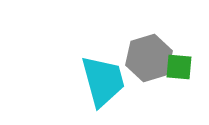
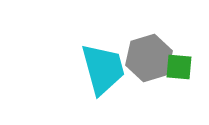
cyan trapezoid: moved 12 px up
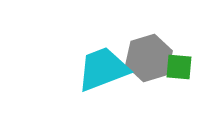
cyan trapezoid: rotated 96 degrees counterclockwise
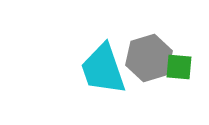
cyan trapezoid: rotated 88 degrees counterclockwise
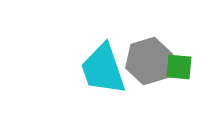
gray hexagon: moved 3 px down
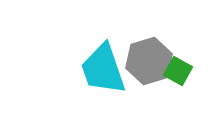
green square: moved 1 px left, 4 px down; rotated 24 degrees clockwise
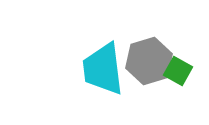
cyan trapezoid: rotated 12 degrees clockwise
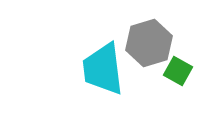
gray hexagon: moved 18 px up
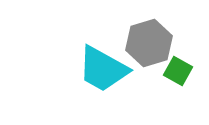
cyan trapezoid: rotated 54 degrees counterclockwise
